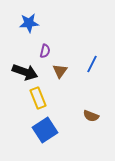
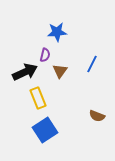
blue star: moved 28 px right, 9 px down
purple semicircle: moved 4 px down
black arrow: rotated 45 degrees counterclockwise
brown semicircle: moved 6 px right
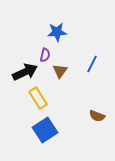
yellow rectangle: rotated 10 degrees counterclockwise
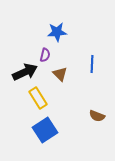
blue line: rotated 24 degrees counterclockwise
brown triangle: moved 3 px down; rotated 21 degrees counterclockwise
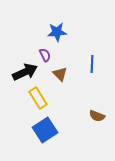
purple semicircle: rotated 40 degrees counterclockwise
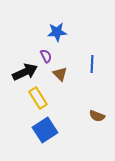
purple semicircle: moved 1 px right, 1 px down
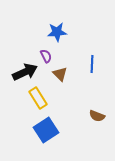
blue square: moved 1 px right
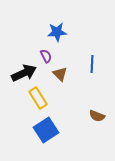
black arrow: moved 1 px left, 1 px down
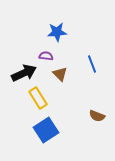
purple semicircle: rotated 56 degrees counterclockwise
blue line: rotated 24 degrees counterclockwise
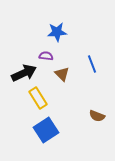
brown triangle: moved 2 px right
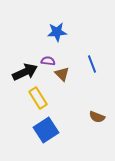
purple semicircle: moved 2 px right, 5 px down
black arrow: moved 1 px right, 1 px up
brown semicircle: moved 1 px down
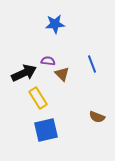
blue star: moved 2 px left, 8 px up
black arrow: moved 1 px left, 1 px down
blue square: rotated 20 degrees clockwise
